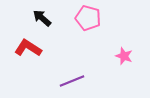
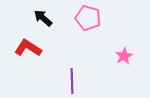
black arrow: moved 1 px right
pink star: rotated 24 degrees clockwise
purple line: rotated 70 degrees counterclockwise
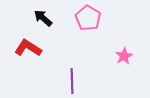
pink pentagon: rotated 15 degrees clockwise
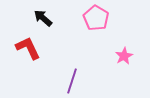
pink pentagon: moved 8 px right
red L-shape: rotated 32 degrees clockwise
purple line: rotated 20 degrees clockwise
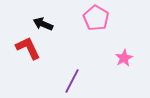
black arrow: moved 6 px down; rotated 18 degrees counterclockwise
pink star: moved 2 px down
purple line: rotated 10 degrees clockwise
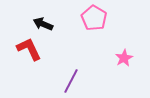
pink pentagon: moved 2 px left
red L-shape: moved 1 px right, 1 px down
purple line: moved 1 px left
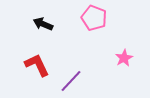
pink pentagon: rotated 10 degrees counterclockwise
red L-shape: moved 8 px right, 16 px down
purple line: rotated 15 degrees clockwise
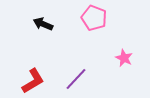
pink star: rotated 18 degrees counterclockwise
red L-shape: moved 4 px left, 16 px down; rotated 84 degrees clockwise
purple line: moved 5 px right, 2 px up
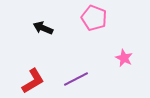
black arrow: moved 4 px down
purple line: rotated 20 degrees clockwise
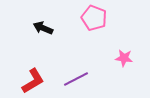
pink star: rotated 18 degrees counterclockwise
